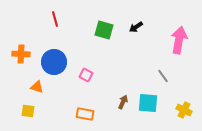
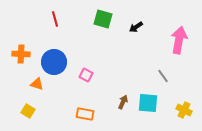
green square: moved 1 px left, 11 px up
orange triangle: moved 3 px up
yellow square: rotated 24 degrees clockwise
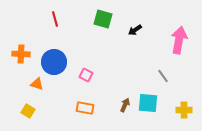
black arrow: moved 1 px left, 3 px down
brown arrow: moved 2 px right, 3 px down
yellow cross: rotated 28 degrees counterclockwise
orange rectangle: moved 6 px up
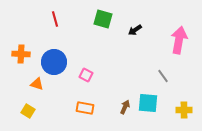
brown arrow: moved 2 px down
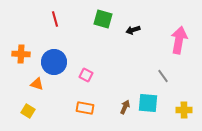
black arrow: moved 2 px left; rotated 16 degrees clockwise
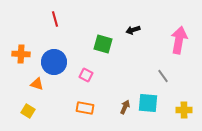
green square: moved 25 px down
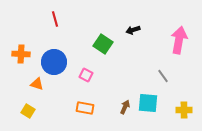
green square: rotated 18 degrees clockwise
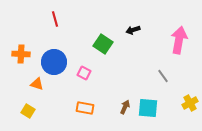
pink square: moved 2 px left, 2 px up
cyan square: moved 5 px down
yellow cross: moved 6 px right, 7 px up; rotated 28 degrees counterclockwise
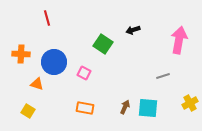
red line: moved 8 px left, 1 px up
gray line: rotated 72 degrees counterclockwise
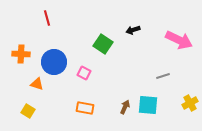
pink arrow: rotated 104 degrees clockwise
cyan square: moved 3 px up
